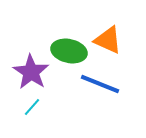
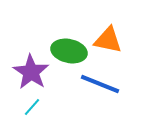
orange triangle: rotated 12 degrees counterclockwise
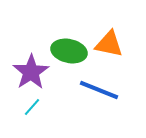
orange triangle: moved 1 px right, 4 px down
purple star: rotated 6 degrees clockwise
blue line: moved 1 px left, 6 px down
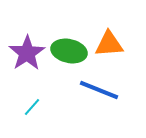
orange triangle: rotated 16 degrees counterclockwise
purple star: moved 4 px left, 19 px up
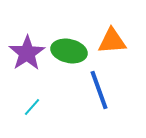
orange triangle: moved 3 px right, 3 px up
blue line: rotated 48 degrees clockwise
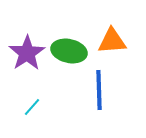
blue line: rotated 18 degrees clockwise
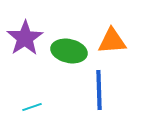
purple star: moved 2 px left, 15 px up
cyan line: rotated 30 degrees clockwise
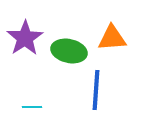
orange triangle: moved 3 px up
blue line: moved 3 px left; rotated 6 degrees clockwise
cyan line: rotated 18 degrees clockwise
